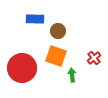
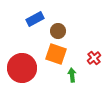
blue rectangle: rotated 30 degrees counterclockwise
orange square: moved 2 px up
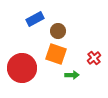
green arrow: rotated 96 degrees clockwise
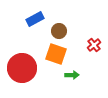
brown circle: moved 1 px right
red cross: moved 13 px up
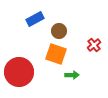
red circle: moved 3 px left, 4 px down
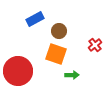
red cross: moved 1 px right
red circle: moved 1 px left, 1 px up
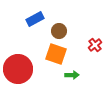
red circle: moved 2 px up
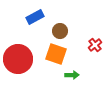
blue rectangle: moved 2 px up
brown circle: moved 1 px right
red circle: moved 10 px up
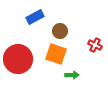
red cross: rotated 24 degrees counterclockwise
